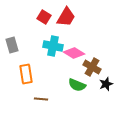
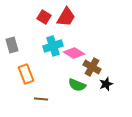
cyan cross: rotated 30 degrees counterclockwise
orange rectangle: rotated 12 degrees counterclockwise
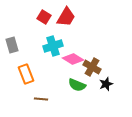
pink diamond: moved 1 px left, 6 px down
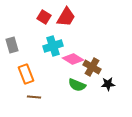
black star: moved 2 px right; rotated 16 degrees clockwise
brown line: moved 7 px left, 2 px up
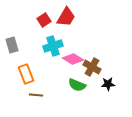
red square: moved 3 px down; rotated 24 degrees clockwise
brown line: moved 2 px right, 2 px up
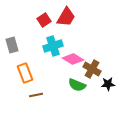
brown cross: moved 2 px down
orange rectangle: moved 1 px left, 1 px up
brown line: rotated 16 degrees counterclockwise
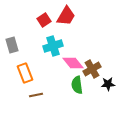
red trapezoid: moved 1 px up
pink diamond: moved 4 px down; rotated 20 degrees clockwise
brown cross: rotated 30 degrees clockwise
green semicircle: rotated 60 degrees clockwise
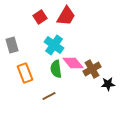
red square: moved 4 px left, 3 px up
cyan cross: moved 1 px right, 1 px up; rotated 36 degrees counterclockwise
green semicircle: moved 21 px left, 16 px up
brown line: moved 13 px right, 1 px down; rotated 16 degrees counterclockwise
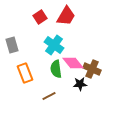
brown cross: rotated 36 degrees counterclockwise
black star: moved 28 px left
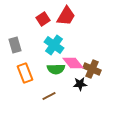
red square: moved 3 px right, 2 px down
gray rectangle: moved 3 px right
green semicircle: rotated 84 degrees counterclockwise
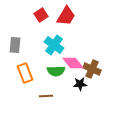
red square: moved 2 px left, 4 px up
gray rectangle: rotated 21 degrees clockwise
green semicircle: moved 2 px down
brown line: moved 3 px left; rotated 24 degrees clockwise
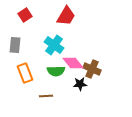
red square: moved 16 px left
